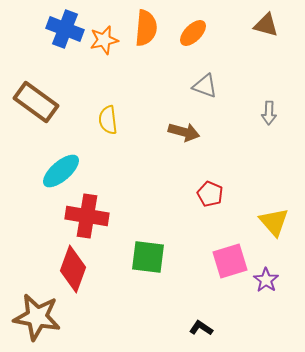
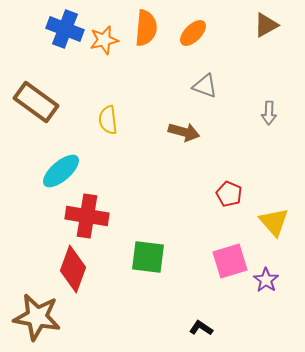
brown triangle: rotated 44 degrees counterclockwise
red pentagon: moved 19 px right
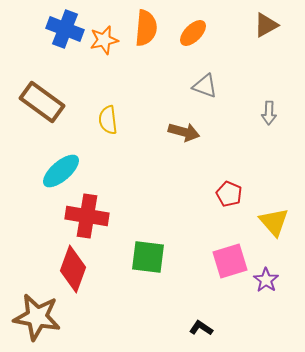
brown rectangle: moved 6 px right
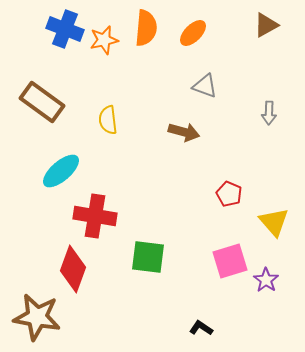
red cross: moved 8 px right
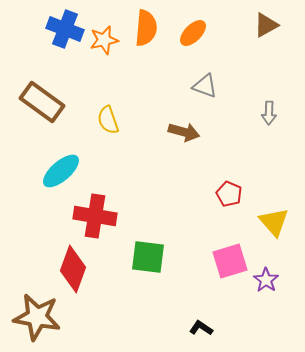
yellow semicircle: rotated 12 degrees counterclockwise
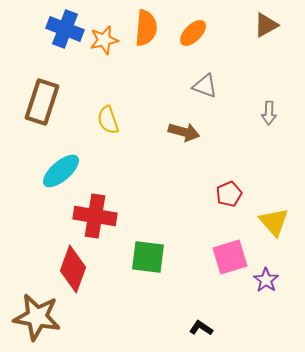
brown rectangle: rotated 72 degrees clockwise
red pentagon: rotated 25 degrees clockwise
pink square: moved 4 px up
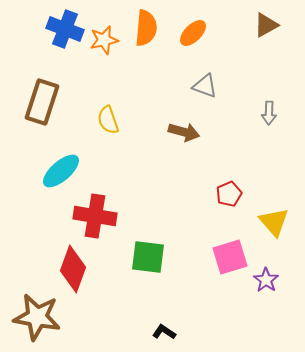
black L-shape: moved 37 px left, 4 px down
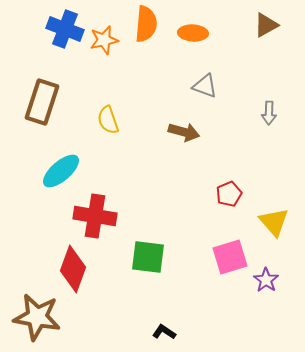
orange semicircle: moved 4 px up
orange ellipse: rotated 48 degrees clockwise
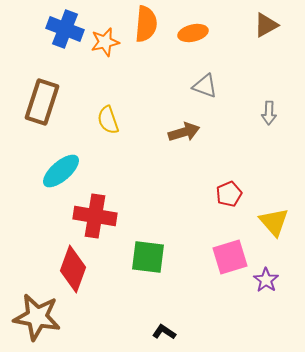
orange ellipse: rotated 16 degrees counterclockwise
orange star: moved 1 px right, 2 px down
brown arrow: rotated 32 degrees counterclockwise
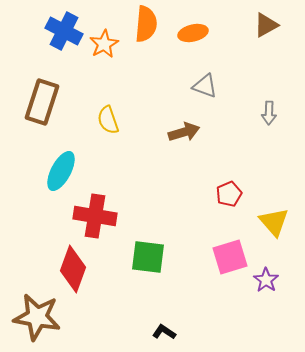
blue cross: moved 1 px left, 2 px down; rotated 6 degrees clockwise
orange star: moved 1 px left, 2 px down; rotated 16 degrees counterclockwise
cyan ellipse: rotated 21 degrees counterclockwise
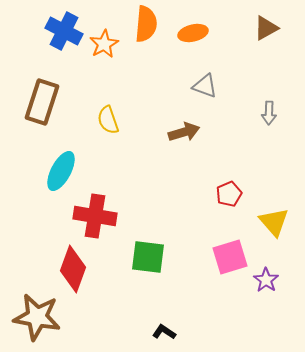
brown triangle: moved 3 px down
